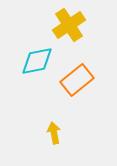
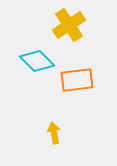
cyan diamond: rotated 56 degrees clockwise
orange rectangle: rotated 32 degrees clockwise
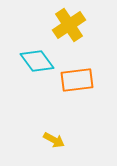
cyan diamond: rotated 8 degrees clockwise
yellow arrow: moved 7 px down; rotated 130 degrees clockwise
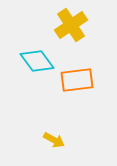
yellow cross: moved 2 px right
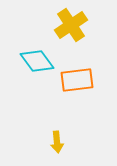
yellow arrow: moved 3 px right, 2 px down; rotated 55 degrees clockwise
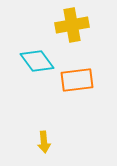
yellow cross: moved 1 px right; rotated 24 degrees clockwise
yellow arrow: moved 13 px left
